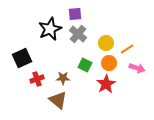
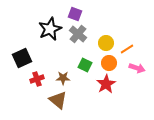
purple square: rotated 24 degrees clockwise
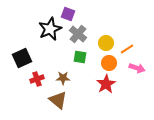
purple square: moved 7 px left
green square: moved 5 px left, 8 px up; rotated 16 degrees counterclockwise
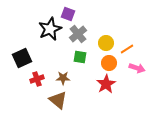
gray cross: rotated 12 degrees clockwise
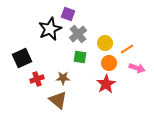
yellow circle: moved 1 px left
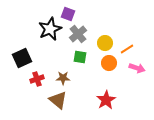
red star: moved 16 px down
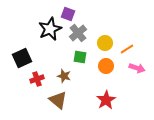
gray cross: moved 1 px up
orange circle: moved 3 px left, 3 px down
brown star: moved 1 px right, 2 px up; rotated 16 degrees clockwise
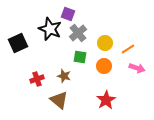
black star: rotated 25 degrees counterclockwise
orange line: moved 1 px right
black square: moved 4 px left, 15 px up
orange circle: moved 2 px left
brown triangle: moved 1 px right
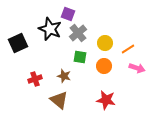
red cross: moved 2 px left
red star: rotated 30 degrees counterclockwise
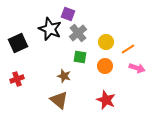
yellow circle: moved 1 px right, 1 px up
orange circle: moved 1 px right
red cross: moved 18 px left
red star: rotated 12 degrees clockwise
